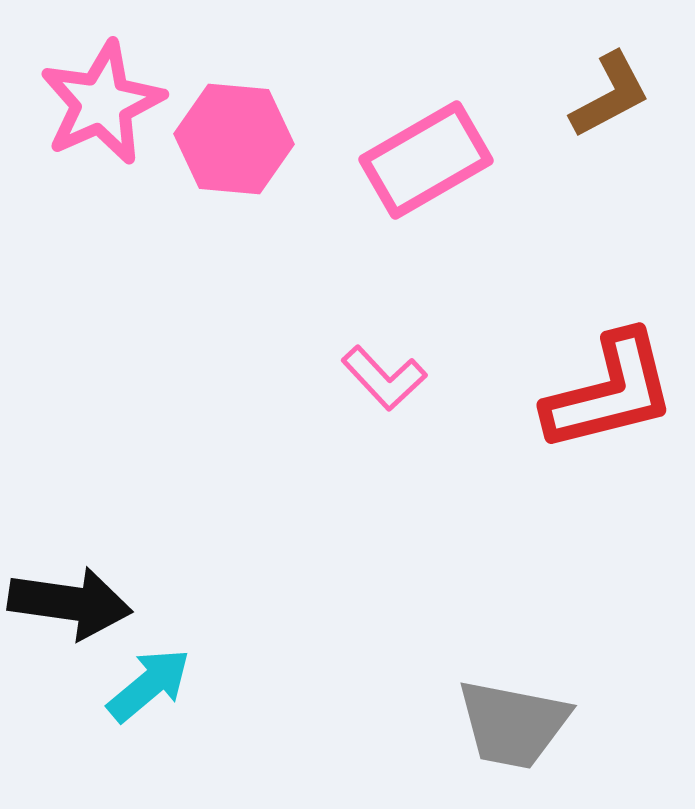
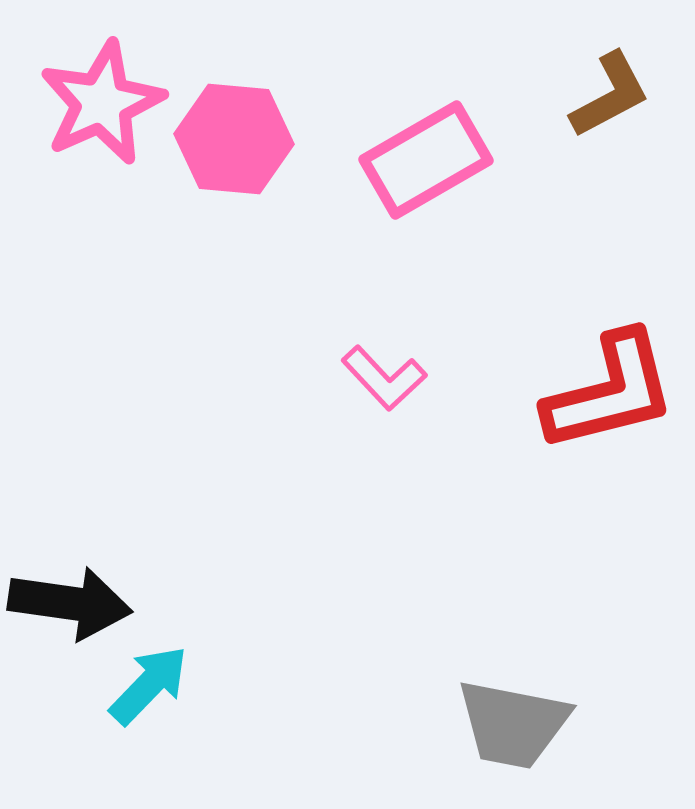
cyan arrow: rotated 6 degrees counterclockwise
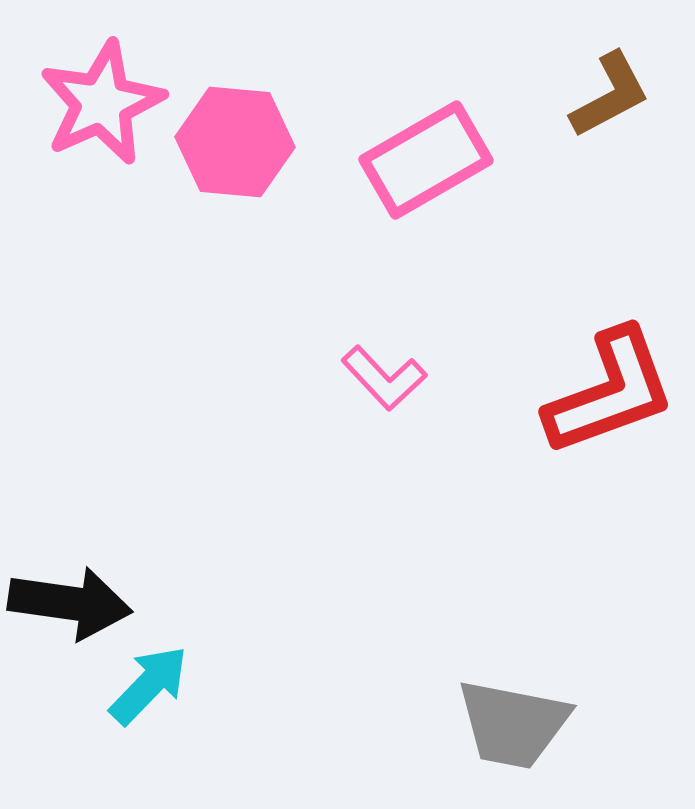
pink hexagon: moved 1 px right, 3 px down
red L-shape: rotated 6 degrees counterclockwise
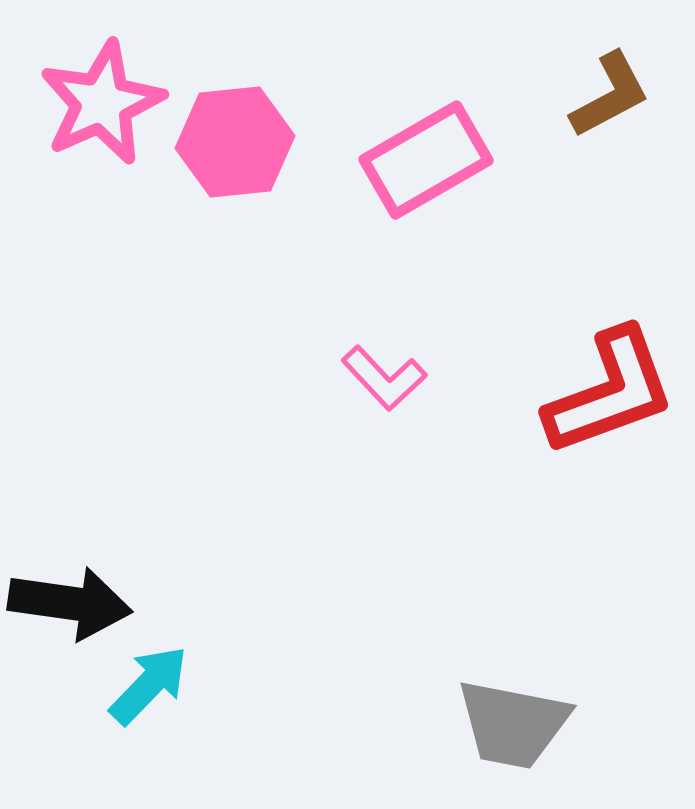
pink hexagon: rotated 11 degrees counterclockwise
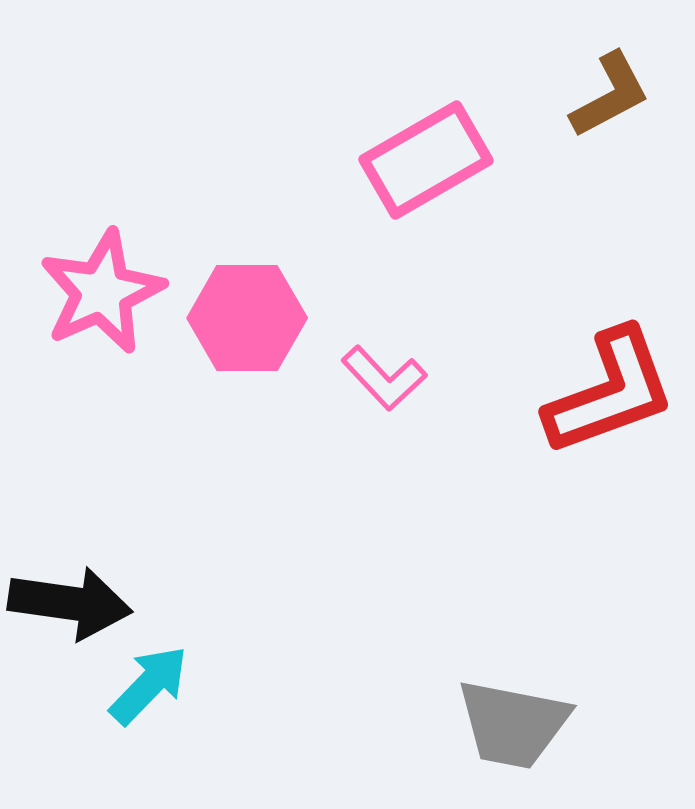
pink star: moved 189 px down
pink hexagon: moved 12 px right, 176 px down; rotated 6 degrees clockwise
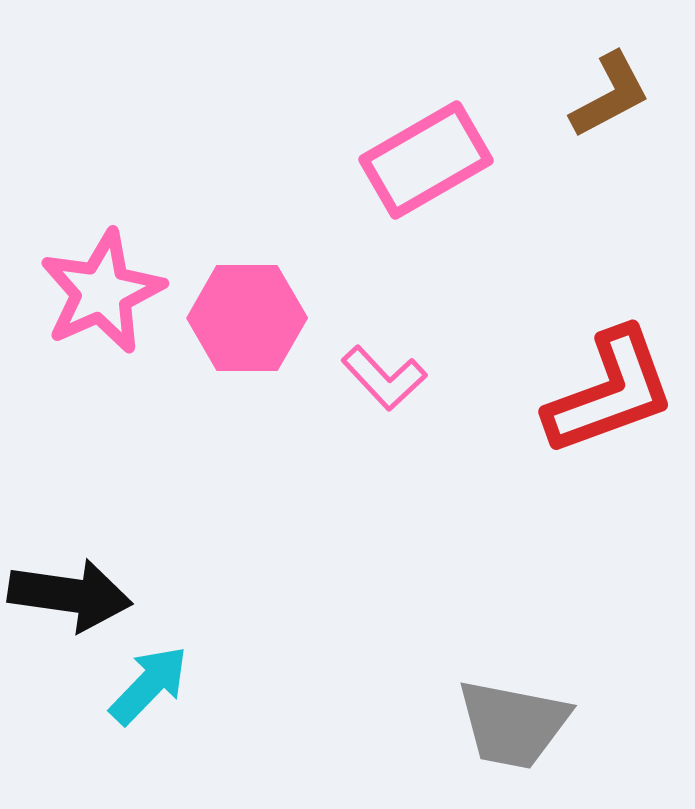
black arrow: moved 8 px up
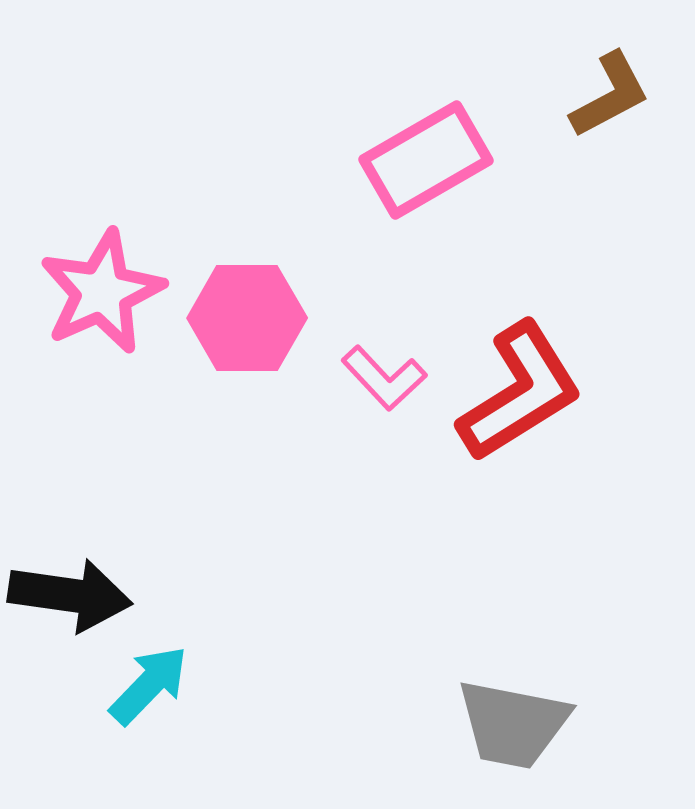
red L-shape: moved 90 px left; rotated 12 degrees counterclockwise
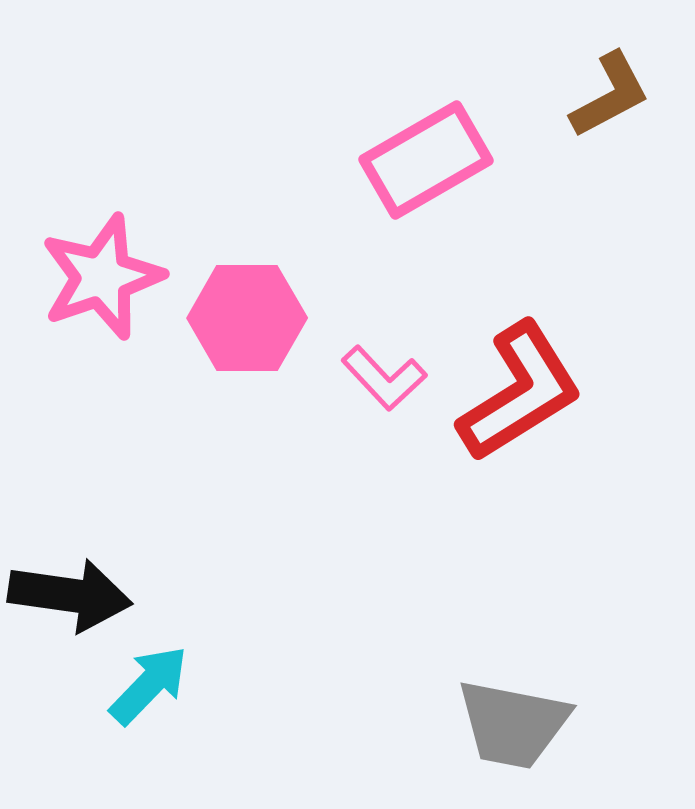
pink star: moved 15 px up; rotated 5 degrees clockwise
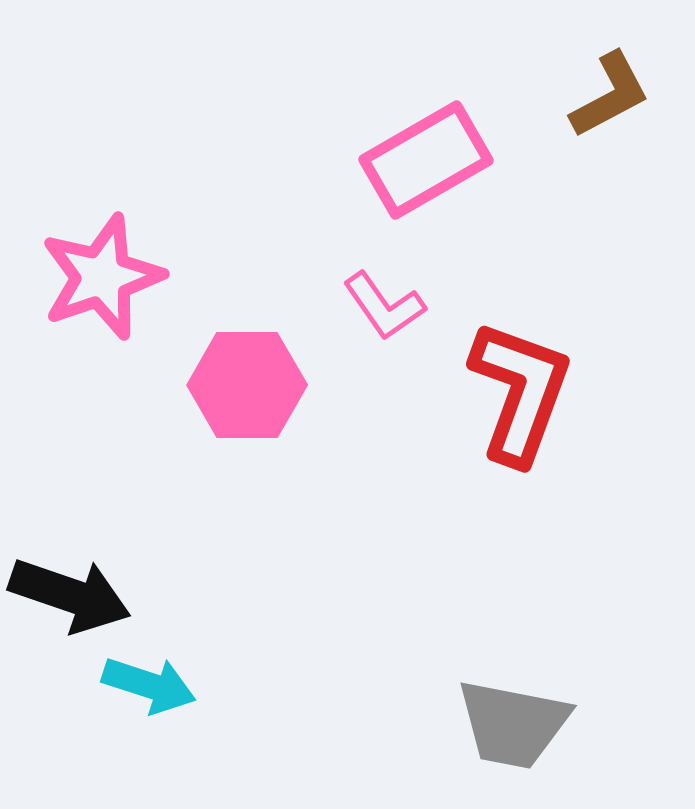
pink hexagon: moved 67 px down
pink L-shape: moved 72 px up; rotated 8 degrees clockwise
red L-shape: rotated 38 degrees counterclockwise
black arrow: rotated 11 degrees clockwise
cyan arrow: rotated 64 degrees clockwise
